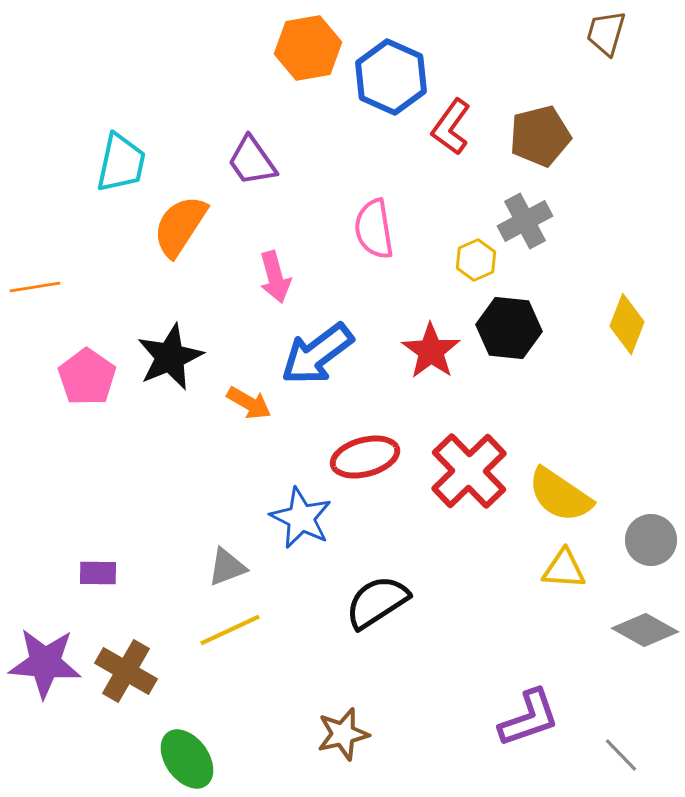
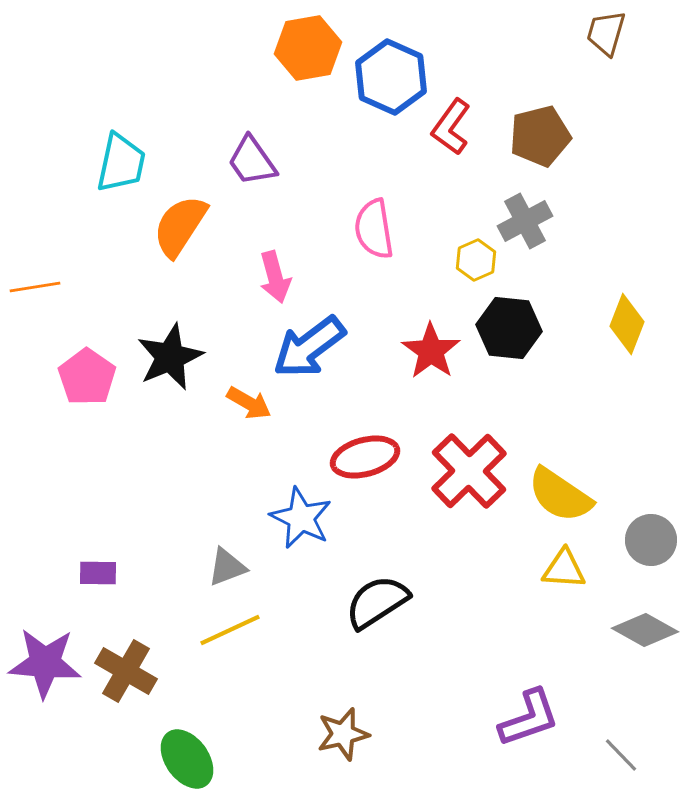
blue arrow: moved 8 px left, 7 px up
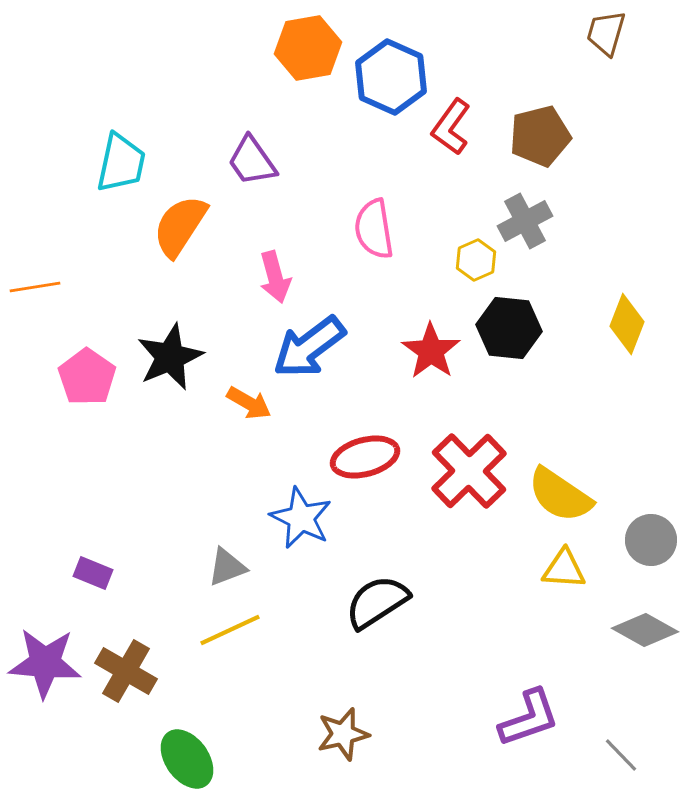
purple rectangle: moved 5 px left; rotated 21 degrees clockwise
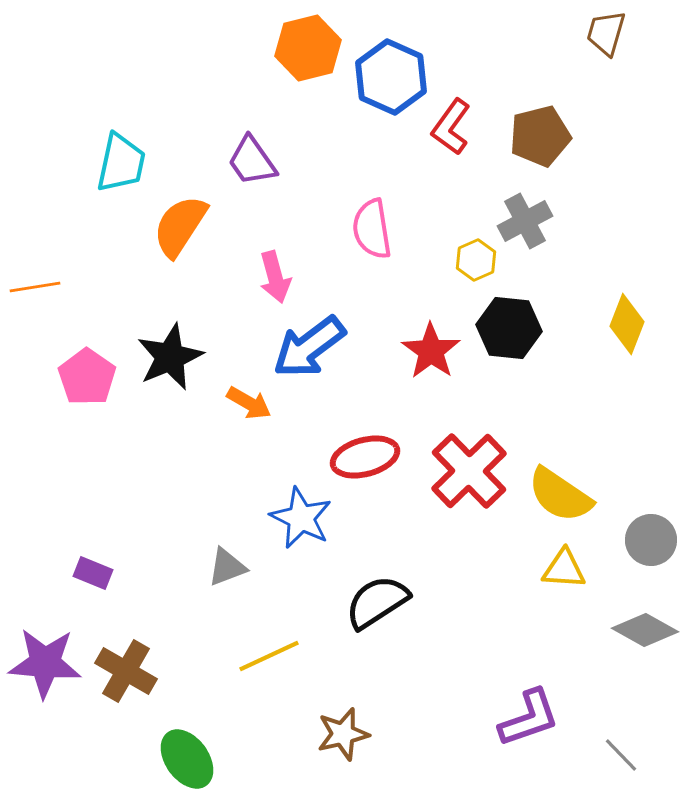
orange hexagon: rotated 4 degrees counterclockwise
pink semicircle: moved 2 px left
yellow line: moved 39 px right, 26 px down
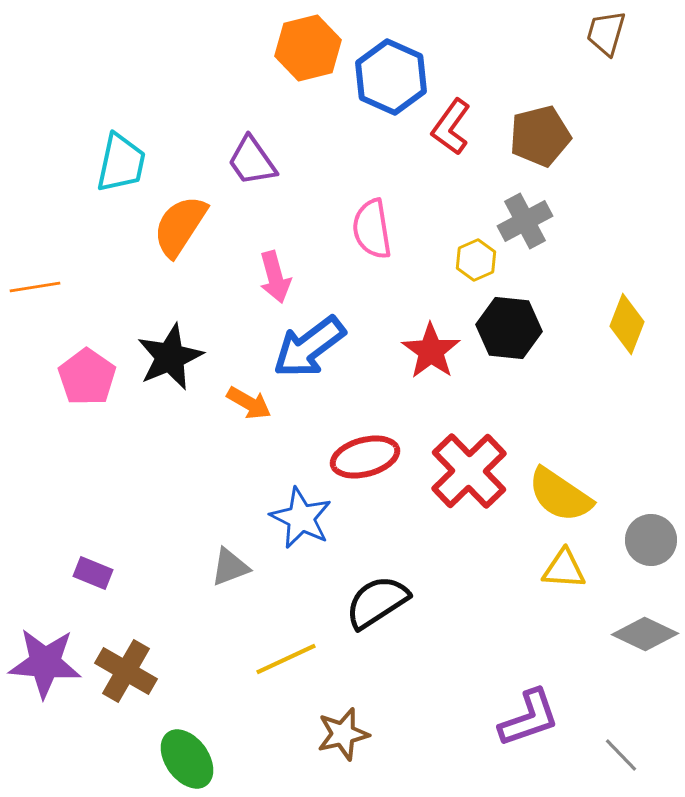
gray triangle: moved 3 px right
gray diamond: moved 4 px down; rotated 4 degrees counterclockwise
yellow line: moved 17 px right, 3 px down
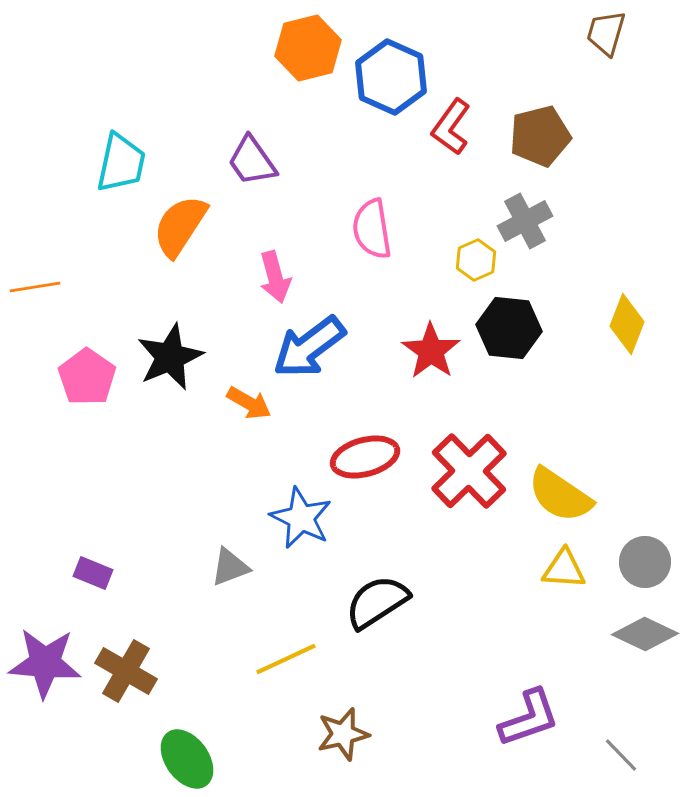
gray circle: moved 6 px left, 22 px down
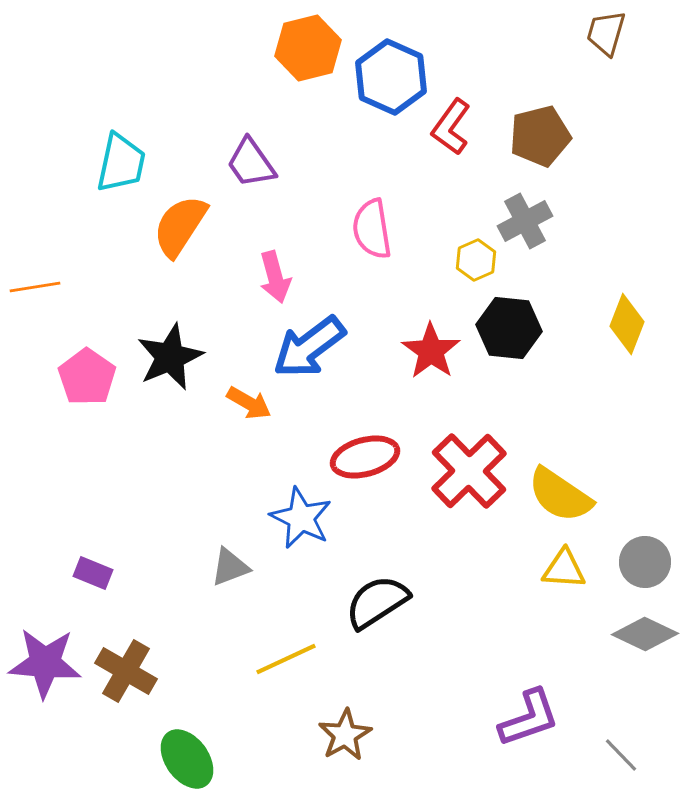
purple trapezoid: moved 1 px left, 2 px down
brown star: moved 2 px right, 1 px down; rotated 16 degrees counterclockwise
